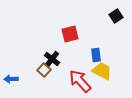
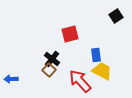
brown square: moved 5 px right
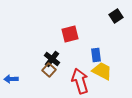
red arrow: rotated 25 degrees clockwise
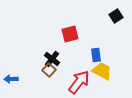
red arrow: moved 1 px left, 1 px down; rotated 55 degrees clockwise
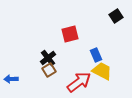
blue rectangle: rotated 16 degrees counterclockwise
black cross: moved 4 px left, 1 px up; rotated 14 degrees clockwise
brown square: rotated 16 degrees clockwise
red arrow: rotated 15 degrees clockwise
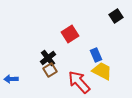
red square: rotated 18 degrees counterclockwise
brown square: moved 1 px right
red arrow: rotated 95 degrees counterclockwise
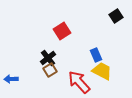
red square: moved 8 px left, 3 px up
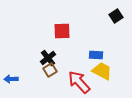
red square: rotated 30 degrees clockwise
blue rectangle: rotated 64 degrees counterclockwise
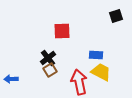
black square: rotated 16 degrees clockwise
yellow trapezoid: moved 1 px left, 1 px down
red arrow: rotated 30 degrees clockwise
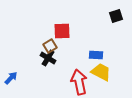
black cross: rotated 21 degrees counterclockwise
brown square: moved 24 px up
blue arrow: moved 1 px up; rotated 136 degrees clockwise
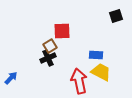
black cross: rotated 35 degrees clockwise
red arrow: moved 1 px up
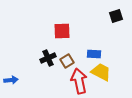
brown square: moved 17 px right, 15 px down
blue rectangle: moved 2 px left, 1 px up
blue arrow: moved 2 px down; rotated 40 degrees clockwise
